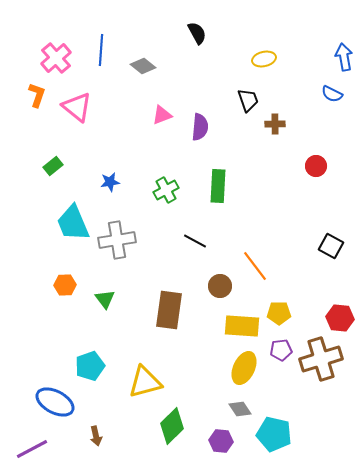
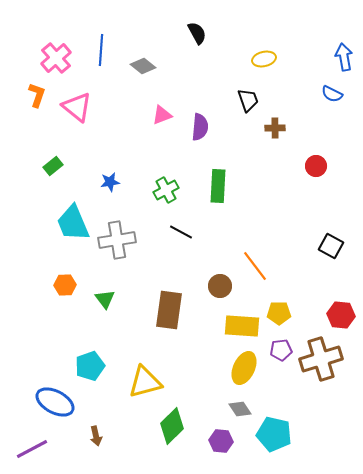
brown cross at (275, 124): moved 4 px down
black line at (195, 241): moved 14 px left, 9 px up
red hexagon at (340, 318): moved 1 px right, 3 px up
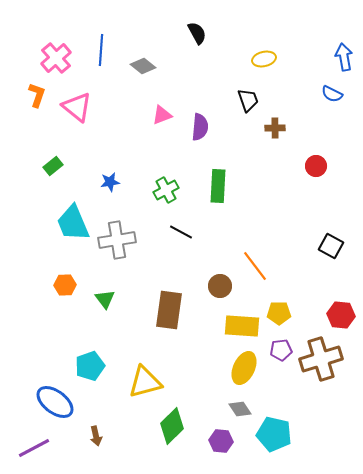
blue ellipse at (55, 402): rotated 9 degrees clockwise
purple line at (32, 449): moved 2 px right, 1 px up
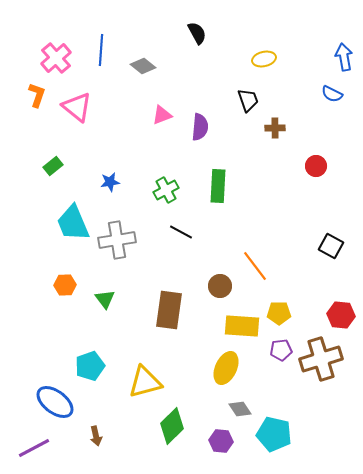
yellow ellipse at (244, 368): moved 18 px left
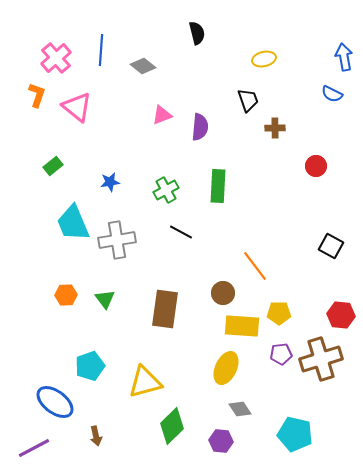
black semicircle at (197, 33): rotated 15 degrees clockwise
orange hexagon at (65, 285): moved 1 px right, 10 px down
brown circle at (220, 286): moved 3 px right, 7 px down
brown rectangle at (169, 310): moved 4 px left, 1 px up
purple pentagon at (281, 350): moved 4 px down
cyan pentagon at (274, 434): moved 21 px right
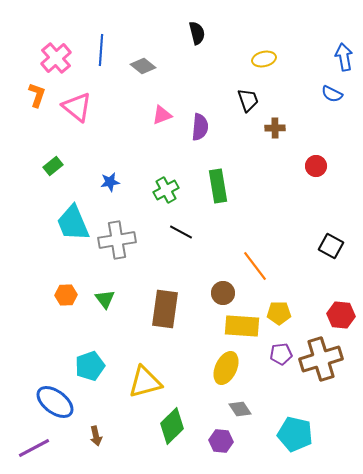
green rectangle at (218, 186): rotated 12 degrees counterclockwise
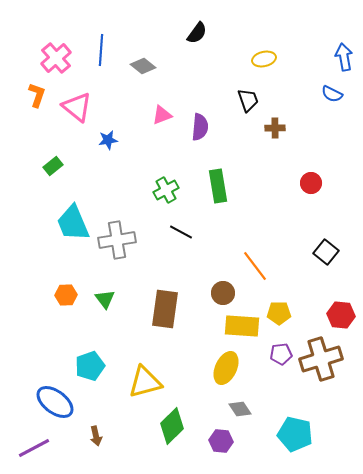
black semicircle at (197, 33): rotated 50 degrees clockwise
red circle at (316, 166): moved 5 px left, 17 px down
blue star at (110, 182): moved 2 px left, 42 px up
black square at (331, 246): moved 5 px left, 6 px down; rotated 10 degrees clockwise
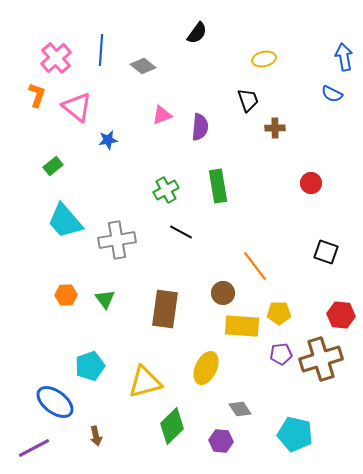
cyan trapezoid at (73, 223): moved 8 px left, 2 px up; rotated 18 degrees counterclockwise
black square at (326, 252): rotated 20 degrees counterclockwise
yellow ellipse at (226, 368): moved 20 px left
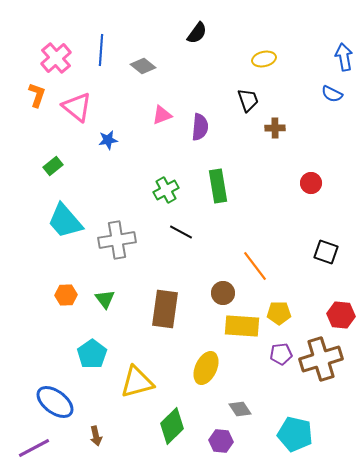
cyan pentagon at (90, 366): moved 2 px right, 12 px up; rotated 16 degrees counterclockwise
yellow triangle at (145, 382): moved 8 px left
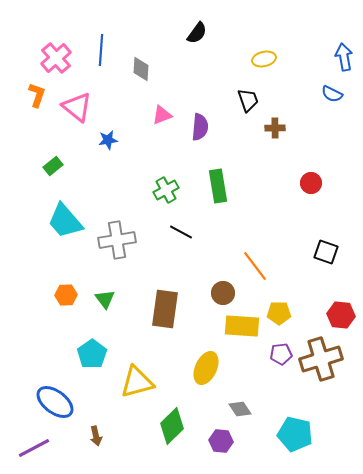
gray diamond at (143, 66): moved 2 px left, 3 px down; rotated 55 degrees clockwise
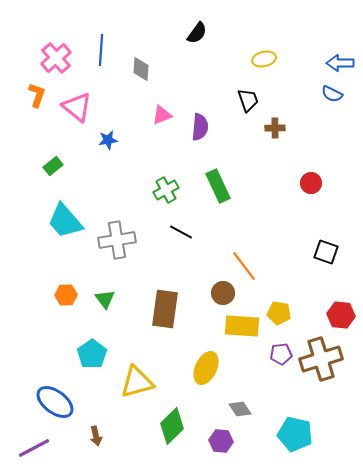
blue arrow at (344, 57): moved 4 px left, 6 px down; rotated 80 degrees counterclockwise
green rectangle at (218, 186): rotated 16 degrees counterclockwise
orange line at (255, 266): moved 11 px left
yellow pentagon at (279, 313): rotated 10 degrees clockwise
